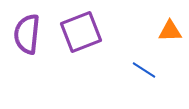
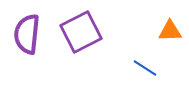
purple square: rotated 6 degrees counterclockwise
blue line: moved 1 px right, 2 px up
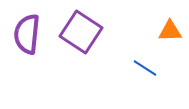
purple square: rotated 30 degrees counterclockwise
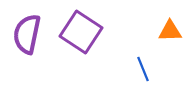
purple semicircle: rotated 6 degrees clockwise
blue line: moved 2 px left, 1 px down; rotated 35 degrees clockwise
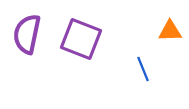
purple square: moved 7 px down; rotated 12 degrees counterclockwise
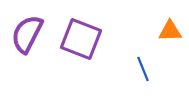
purple semicircle: rotated 15 degrees clockwise
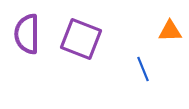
purple semicircle: rotated 27 degrees counterclockwise
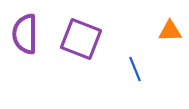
purple semicircle: moved 2 px left
blue line: moved 8 px left
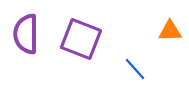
purple semicircle: moved 1 px right
blue line: rotated 20 degrees counterclockwise
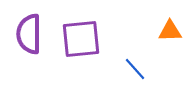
purple semicircle: moved 3 px right
purple square: rotated 27 degrees counterclockwise
